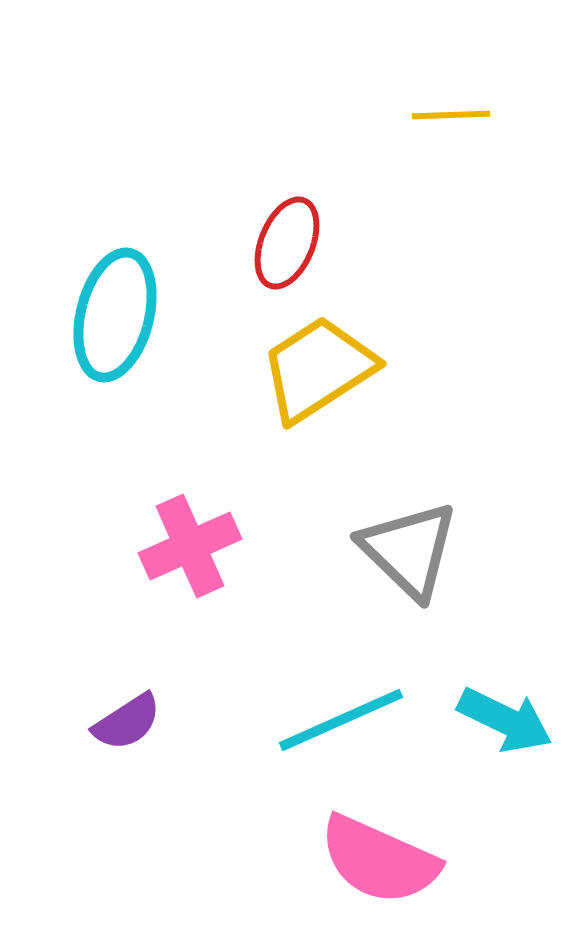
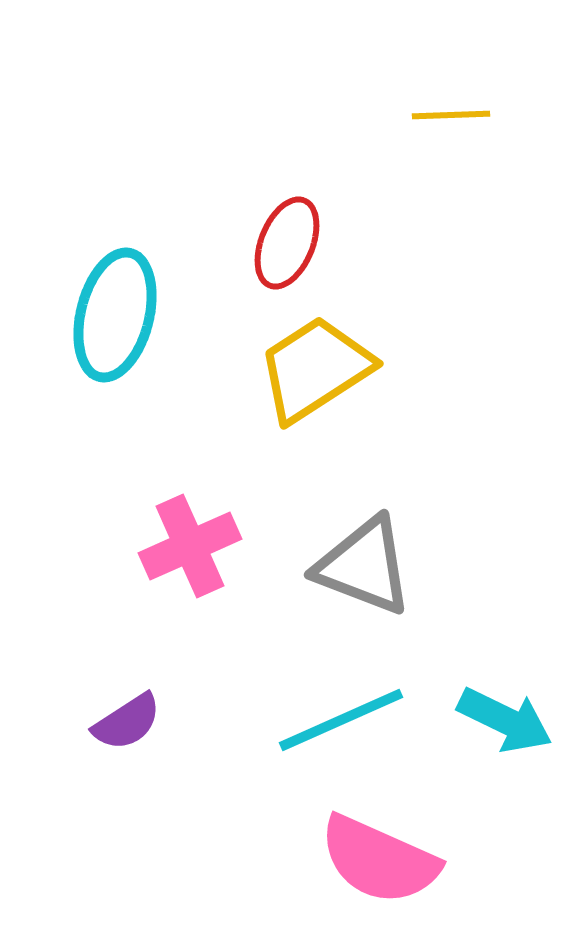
yellow trapezoid: moved 3 px left
gray triangle: moved 45 px left, 16 px down; rotated 23 degrees counterclockwise
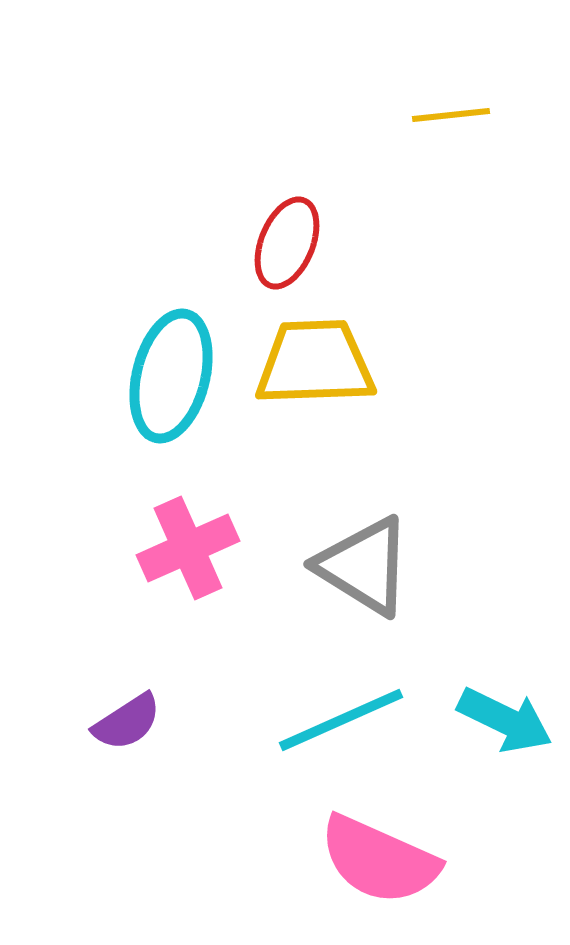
yellow line: rotated 4 degrees counterclockwise
cyan ellipse: moved 56 px right, 61 px down
yellow trapezoid: moved 6 px up; rotated 31 degrees clockwise
pink cross: moved 2 px left, 2 px down
gray triangle: rotated 11 degrees clockwise
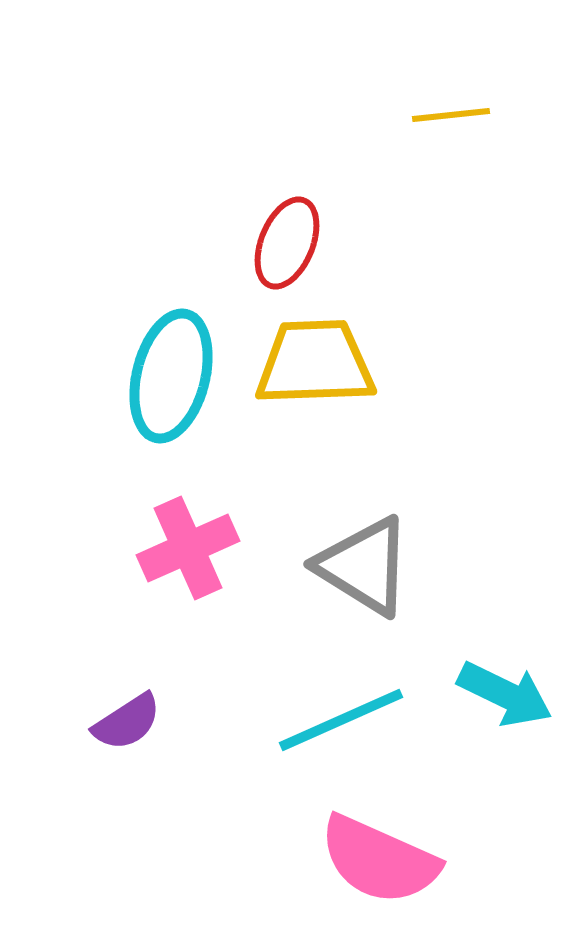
cyan arrow: moved 26 px up
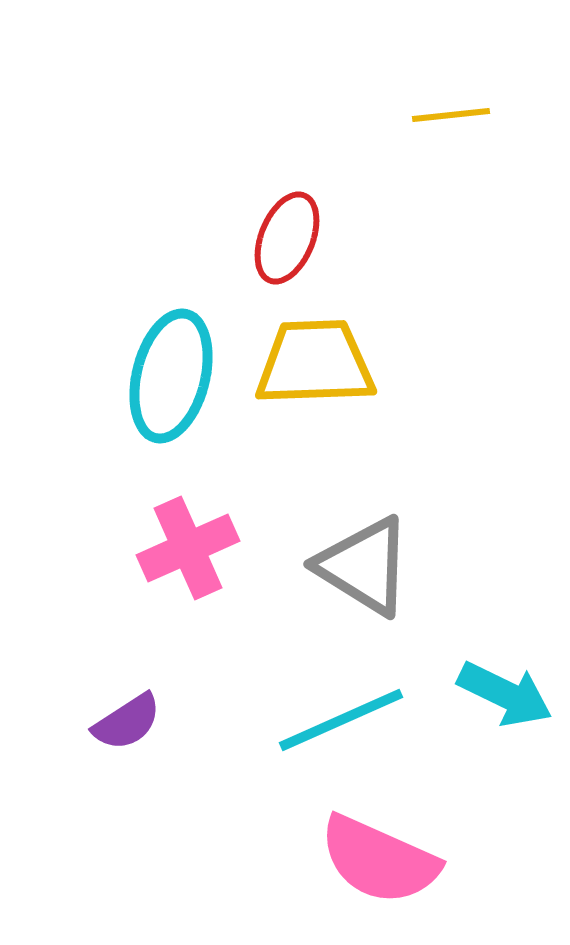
red ellipse: moved 5 px up
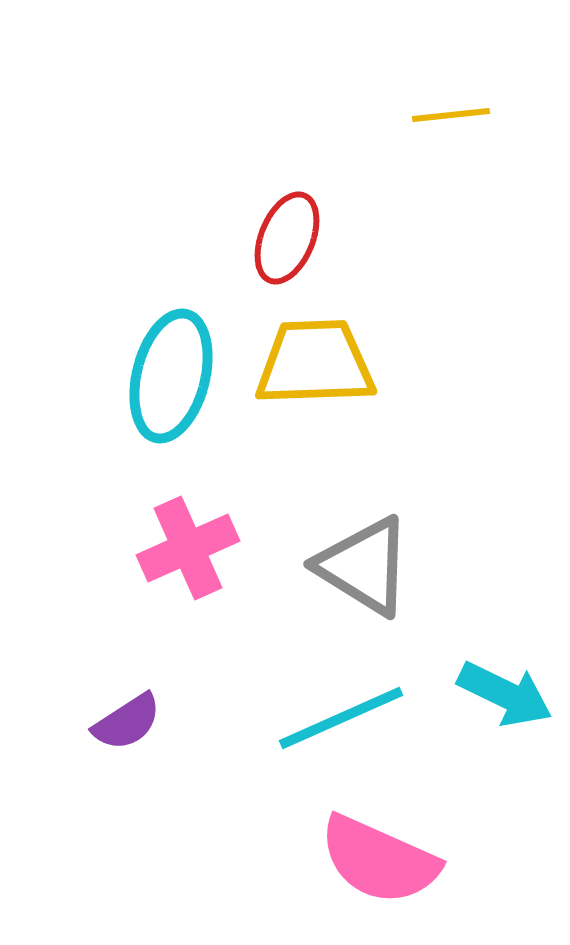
cyan line: moved 2 px up
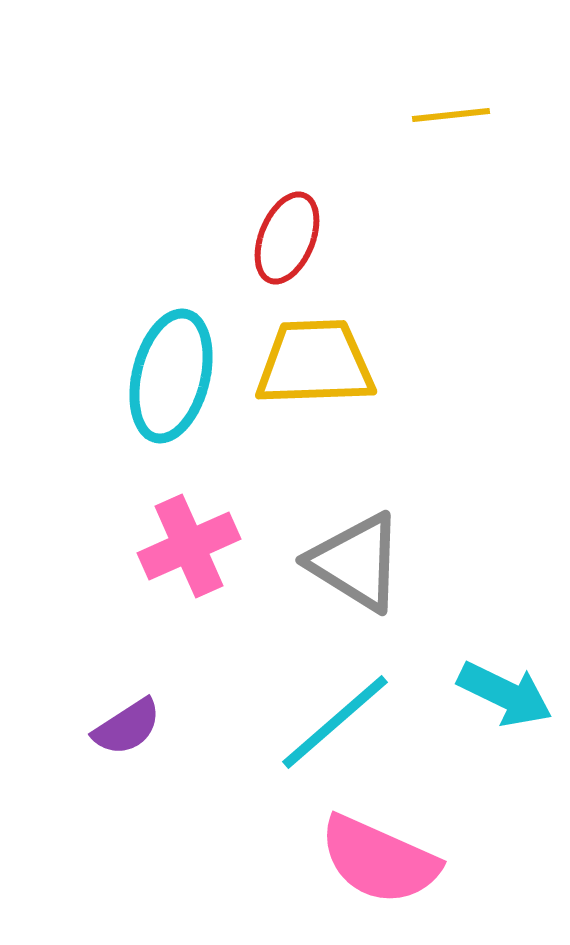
pink cross: moved 1 px right, 2 px up
gray triangle: moved 8 px left, 4 px up
cyan line: moved 6 px left, 4 px down; rotated 17 degrees counterclockwise
purple semicircle: moved 5 px down
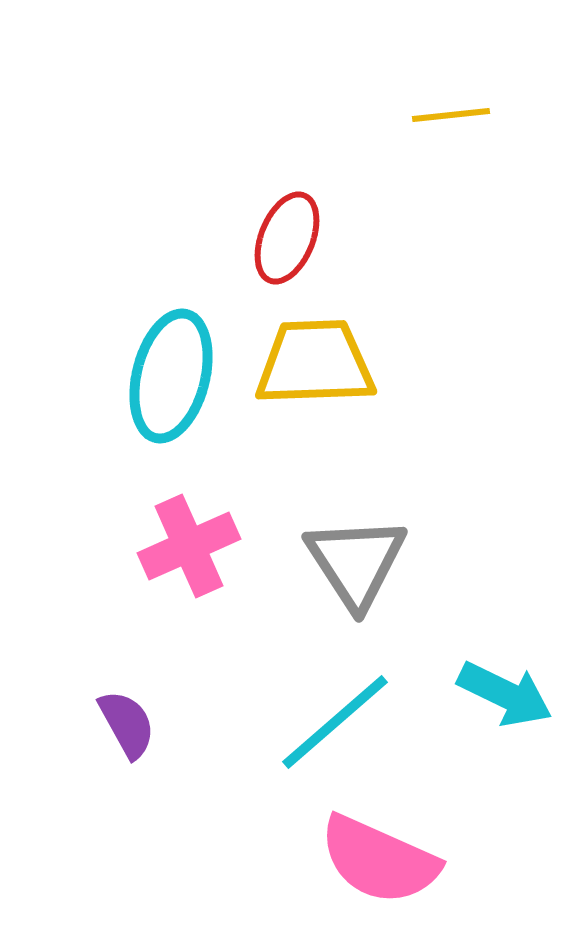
gray triangle: rotated 25 degrees clockwise
purple semicircle: moved 3 px up; rotated 86 degrees counterclockwise
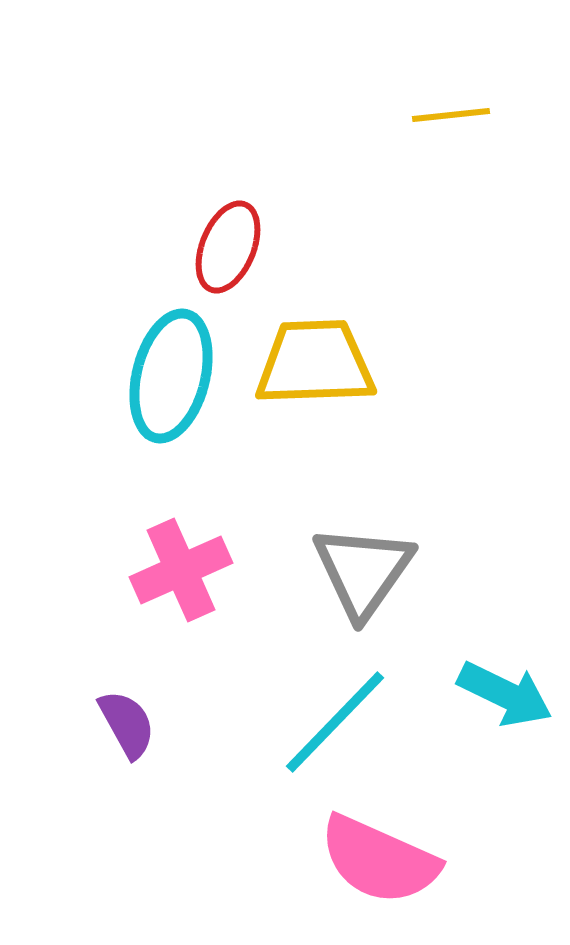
red ellipse: moved 59 px left, 9 px down
pink cross: moved 8 px left, 24 px down
gray triangle: moved 7 px right, 9 px down; rotated 8 degrees clockwise
cyan line: rotated 5 degrees counterclockwise
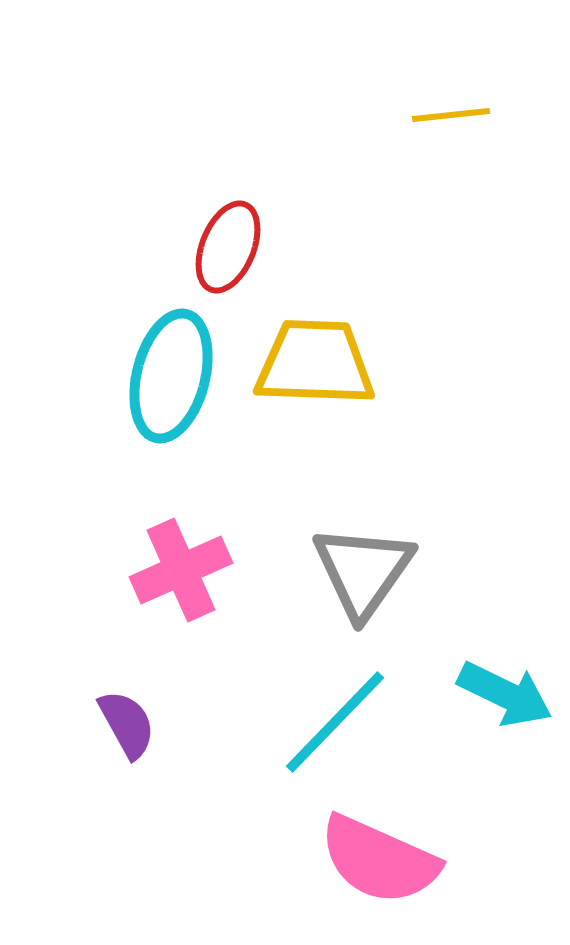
yellow trapezoid: rotated 4 degrees clockwise
